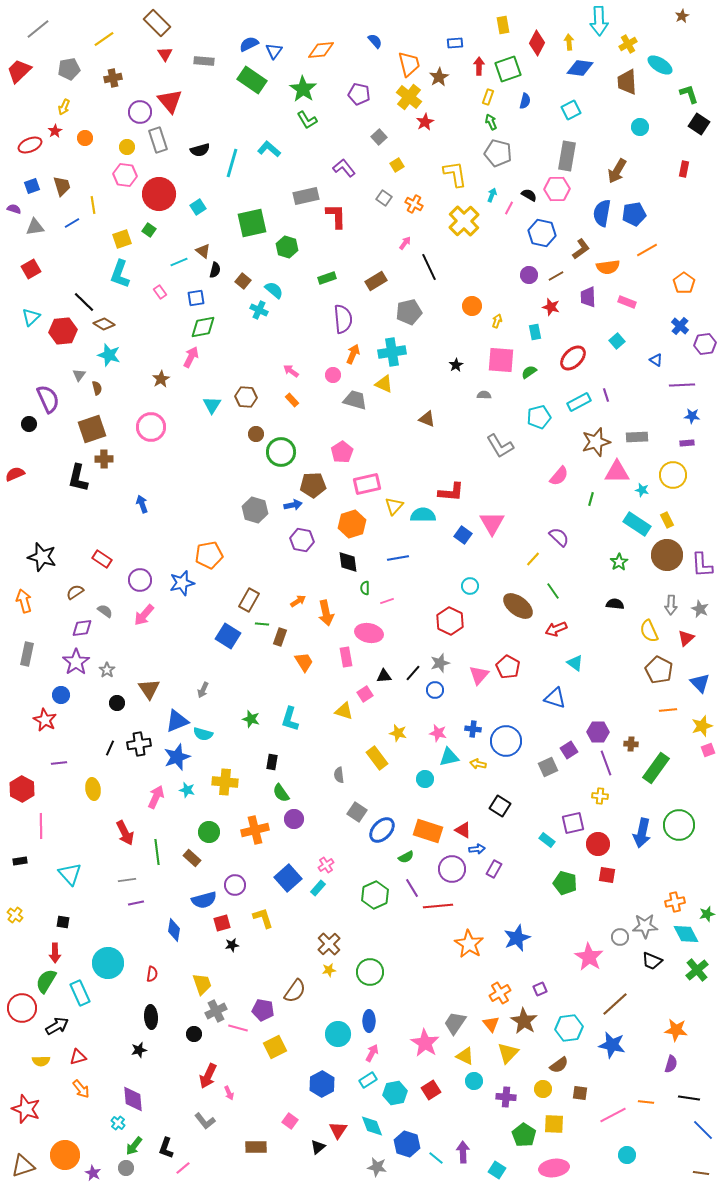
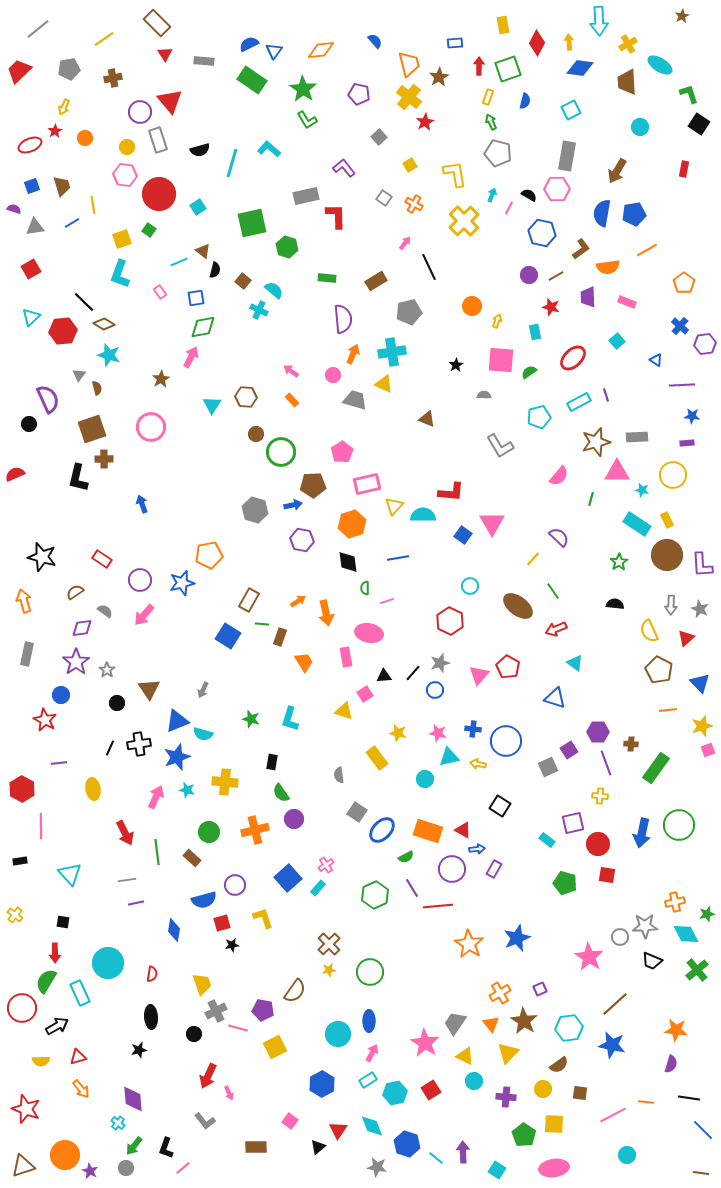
yellow square at (397, 165): moved 13 px right
green rectangle at (327, 278): rotated 24 degrees clockwise
purple star at (93, 1173): moved 3 px left, 2 px up
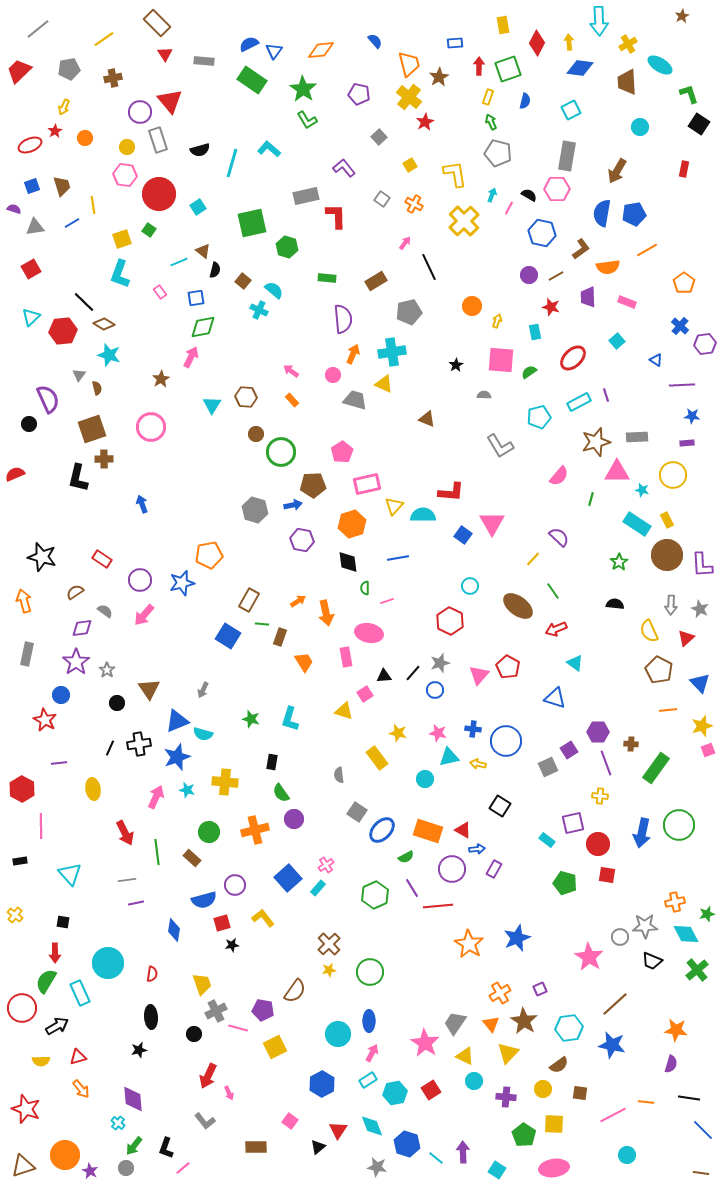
gray square at (384, 198): moved 2 px left, 1 px down
yellow L-shape at (263, 918): rotated 20 degrees counterclockwise
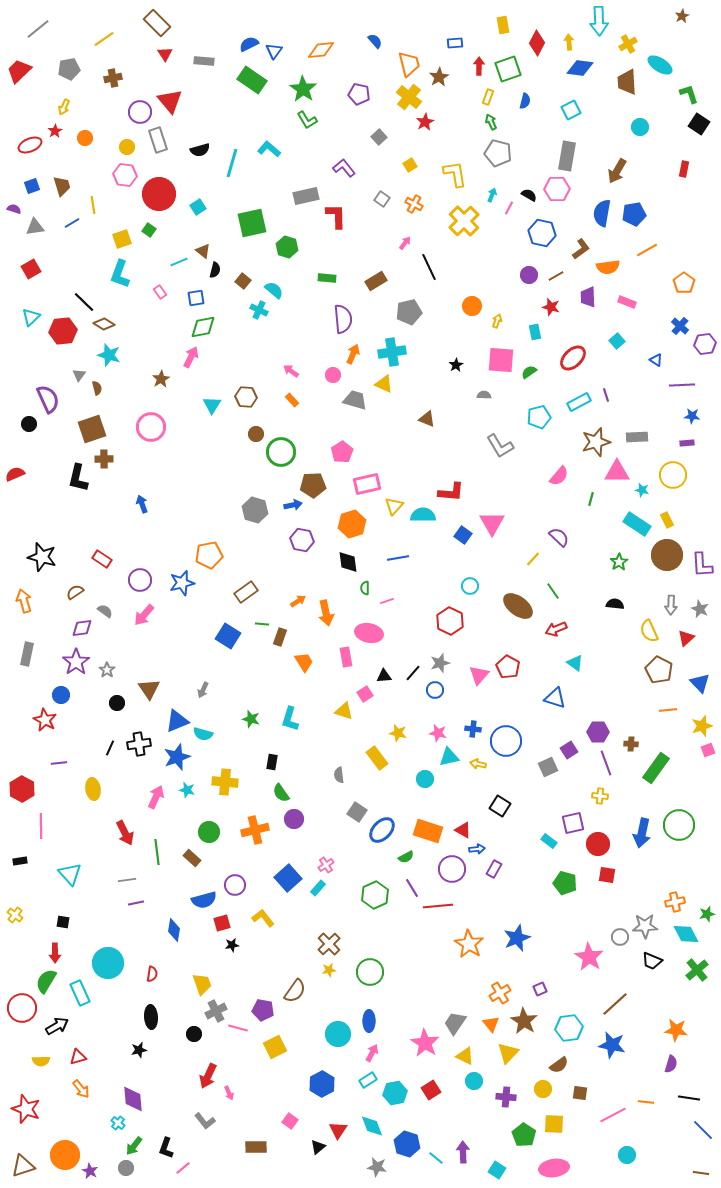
brown rectangle at (249, 600): moved 3 px left, 8 px up; rotated 25 degrees clockwise
cyan rectangle at (547, 840): moved 2 px right, 1 px down
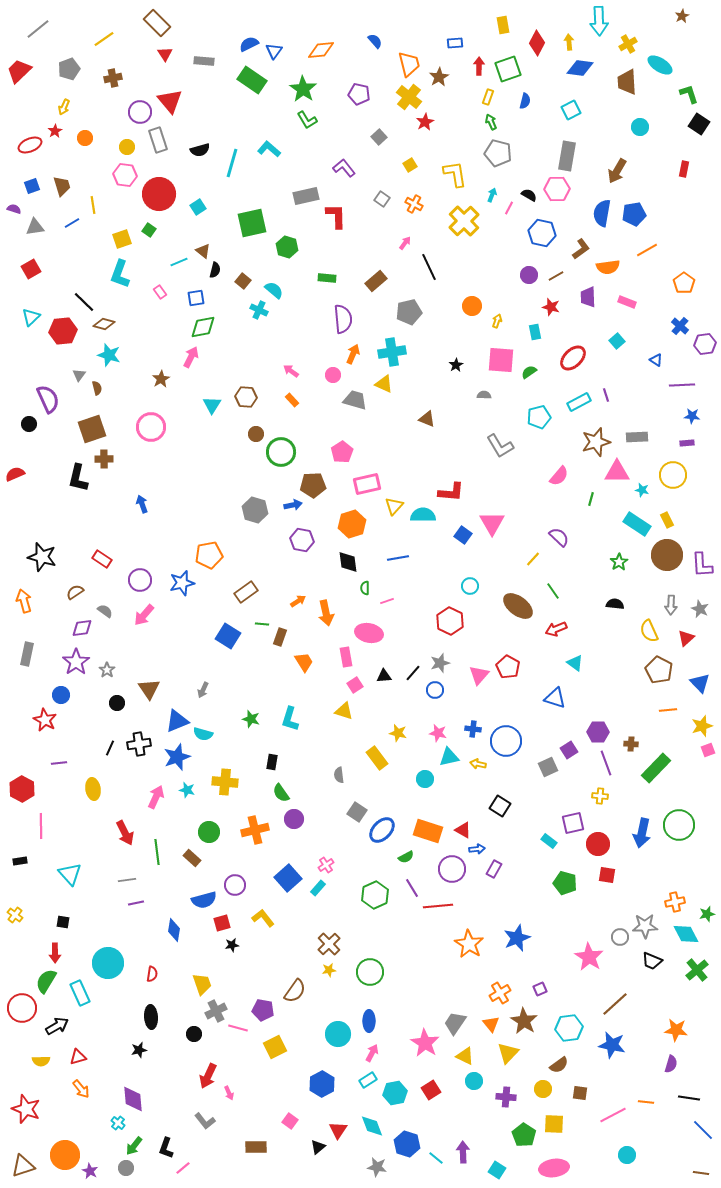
gray pentagon at (69, 69): rotated 10 degrees counterclockwise
brown rectangle at (376, 281): rotated 10 degrees counterclockwise
brown diamond at (104, 324): rotated 15 degrees counterclockwise
pink square at (365, 694): moved 10 px left, 9 px up
green rectangle at (656, 768): rotated 8 degrees clockwise
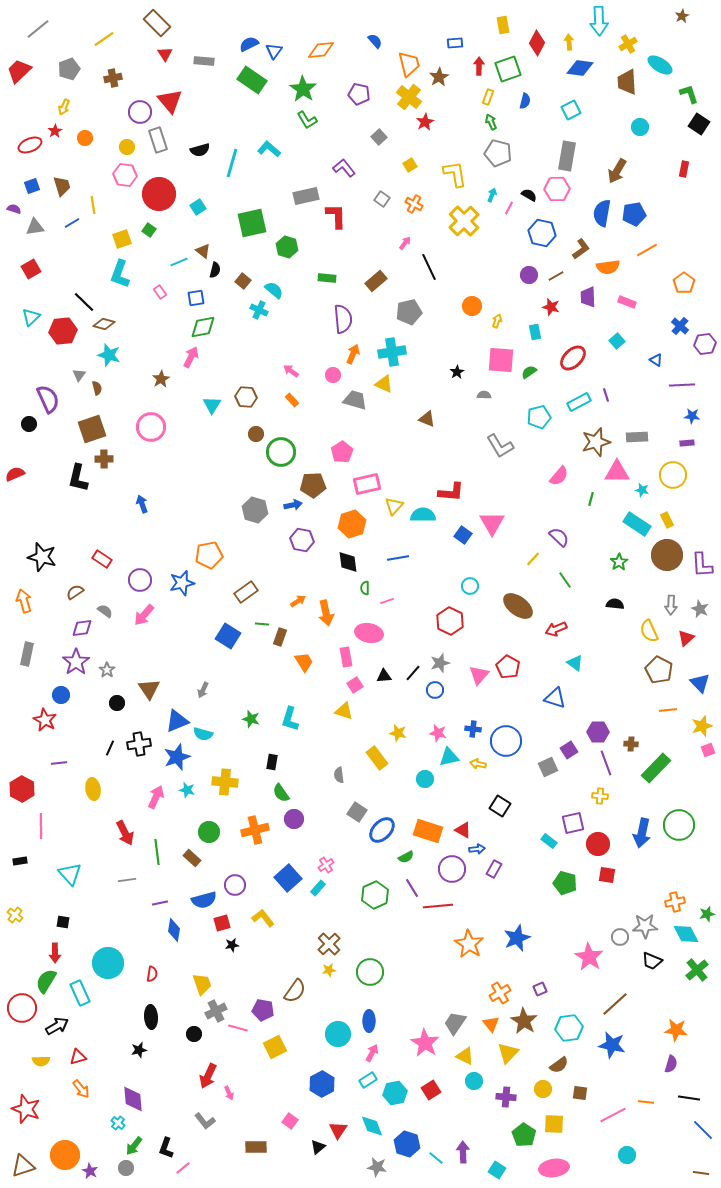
black star at (456, 365): moved 1 px right, 7 px down
green line at (553, 591): moved 12 px right, 11 px up
purple line at (136, 903): moved 24 px right
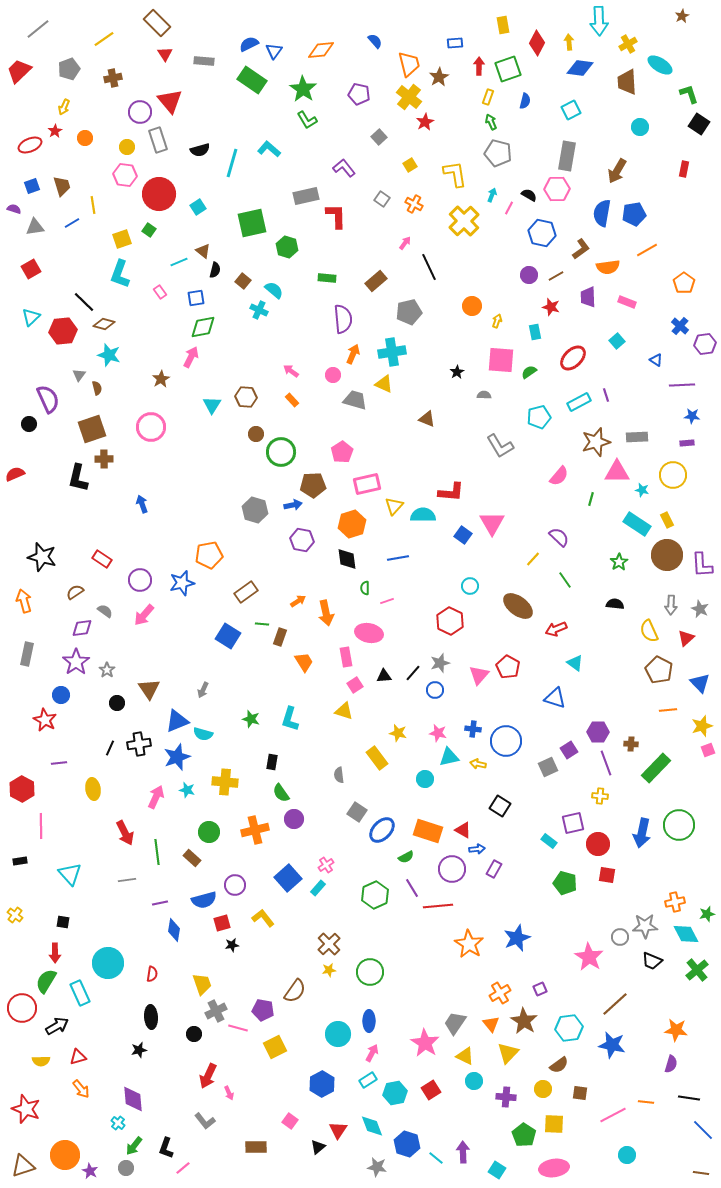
black diamond at (348, 562): moved 1 px left, 3 px up
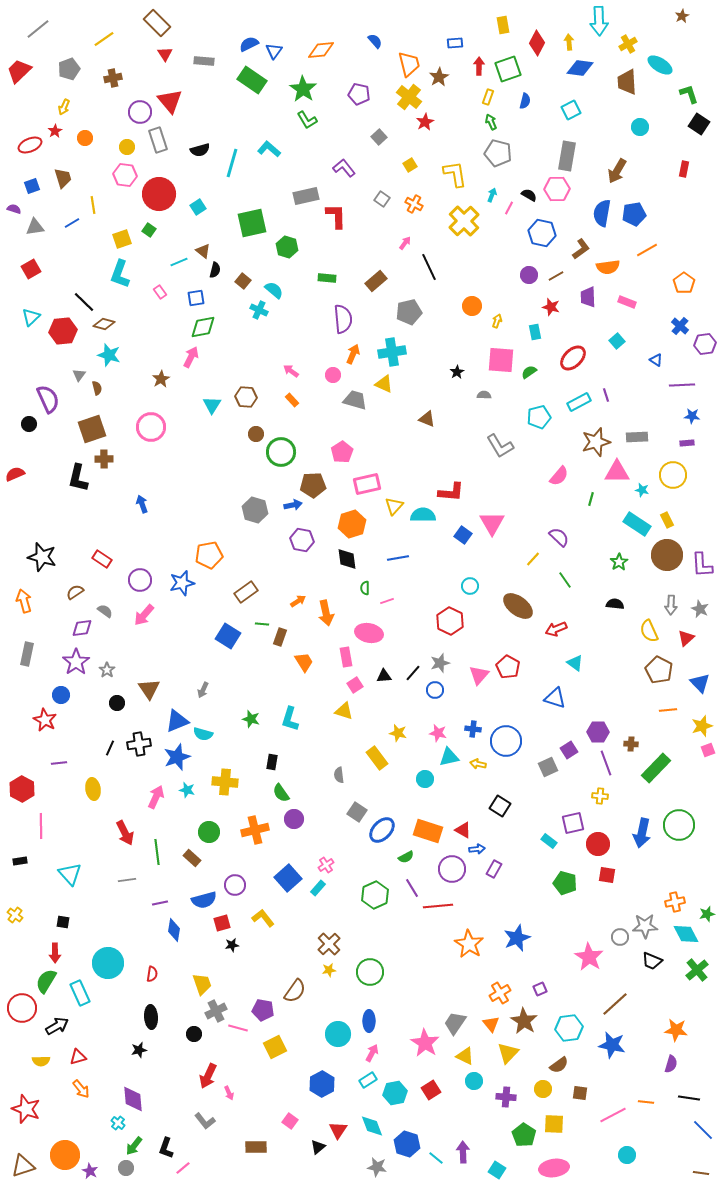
brown trapezoid at (62, 186): moved 1 px right, 8 px up
